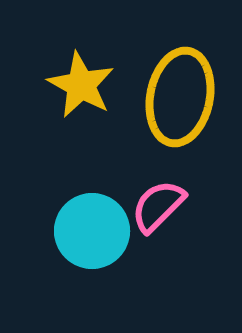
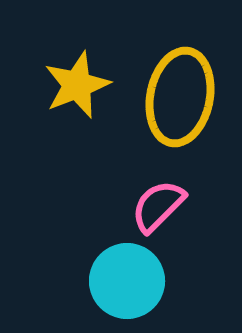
yellow star: moved 4 px left; rotated 22 degrees clockwise
cyan circle: moved 35 px right, 50 px down
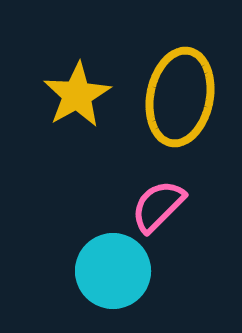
yellow star: moved 10 px down; rotated 8 degrees counterclockwise
cyan circle: moved 14 px left, 10 px up
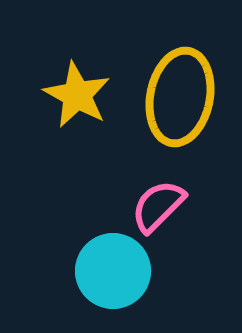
yellow star: rotated 14 degrees counterclockwise
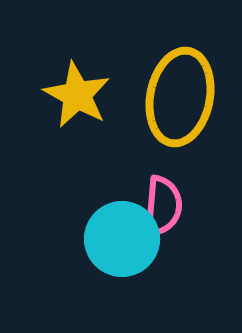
pink semicircle: moved 5 px right; rotated 140 degrees clockwise
cyan circle: moved 9 px right, 32 px up
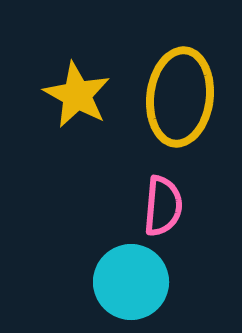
yellow ellipse: rotated 4 degrees counterclockwise
cyan circle: moved 9 px right, 43 px down
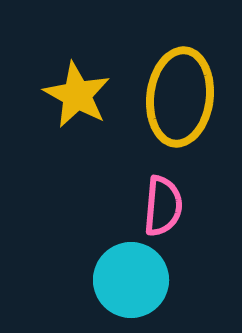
cyan circle: moved 2 px up
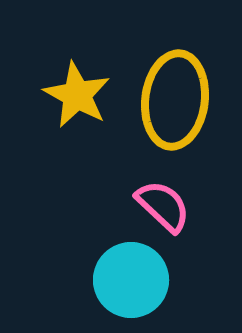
yellow ellipse: moved 5 px left, 3 px down
pink semicircle: rotated 52 degrees counterclockwise
